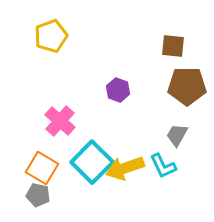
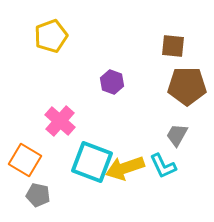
purple hexagon: moved 6 px left, 8 px up
cyan square: rotated 24 degrees counterclockwise
orange square: moved 17 px left, 8 px up
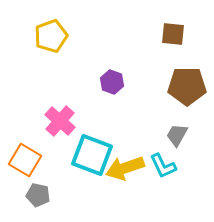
brown square: moved 12 px up
cyan square: moved 7 px up
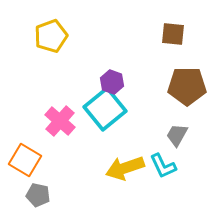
cyan square: moved 13 px right, 46 px up; rotated 30 degrees clockwise
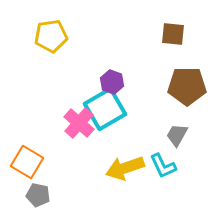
yellow pentagon: rotated 12 degrees clockwise
cyan square: rotated 9 degrees clockwise
pink cross: moved 19 px right, 2 px down
orange square: moved 2 px right, 2 px down
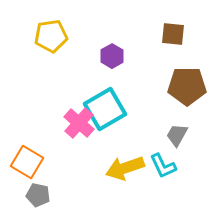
purple hexagon: moved 26 px up; rotated 10 degrees clockwise
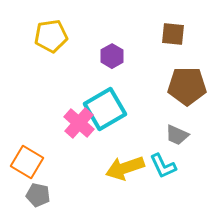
gray trapezoid: rotated 95 degrees counterclockwise
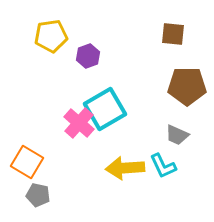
purple hexagon: moved 24 px left; rotated 10 degrees clockwise
yellow arrow: rotated 15 degrees clockwise
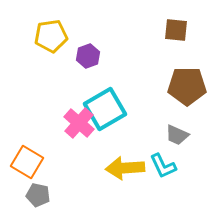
brown square: moved 3 px right, 4 px up
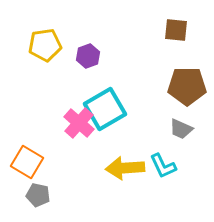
yellow pentagon: moved 6 px left, 9 px down
gray trapezoid: moved 4 px right, 6 px up
